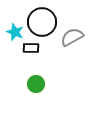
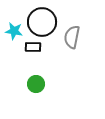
cyan star: moved 1 px left, 1 px up; rotated 12 degrees counterclockwise
gray semicircle: rotated 50 degrees counterclockwise
black rectangle: moved 2 px right, 1 px up
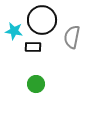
black circle: moved 2 px up
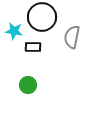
black circle: moved 3 px up
green circle: moved 8 px left, 1 px down
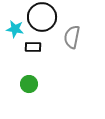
cyan star: moved 1 px right, 2 px up
green circle: moved 1 px right, 1 px up
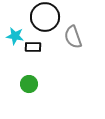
black circle: moved 3 px right
cyan star: moved 7 px down
gray semicircle: moved 1 px right; rotated 30 degrees counterclockwise
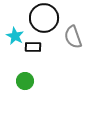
black circle: moved 1 px left, 1 px down
cyan star: rotated 18 degrees clockwise
green circle: moved 4 px left, 3 px up
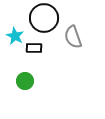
black rectangle: moved 1 px right, 1 px down
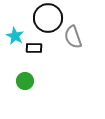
black circle: moved 4 px right
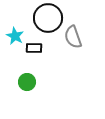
green circle: moved 2 px right, 1 px down
